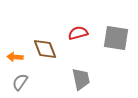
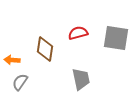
brown diamond: rotated 30 degrees clockwise
orange arrow: moved 3 px left, 3 px down
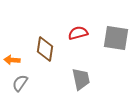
gray semicircle: moved 1 px down
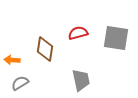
gray trapezoid: moved 1 px down
gray semicircle: rotated 24 degrees clockwise
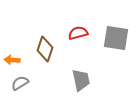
brown diamond: rotated 10 degrees clockwise
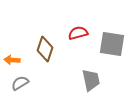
gray square: moved 4 px left, 6 px down
gray trapezoid: moved 10 px right
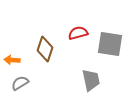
gray square: moved 2 px left
